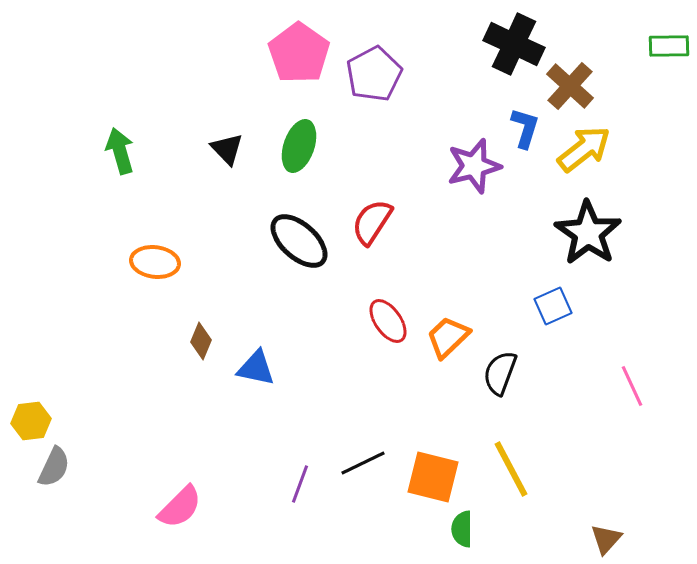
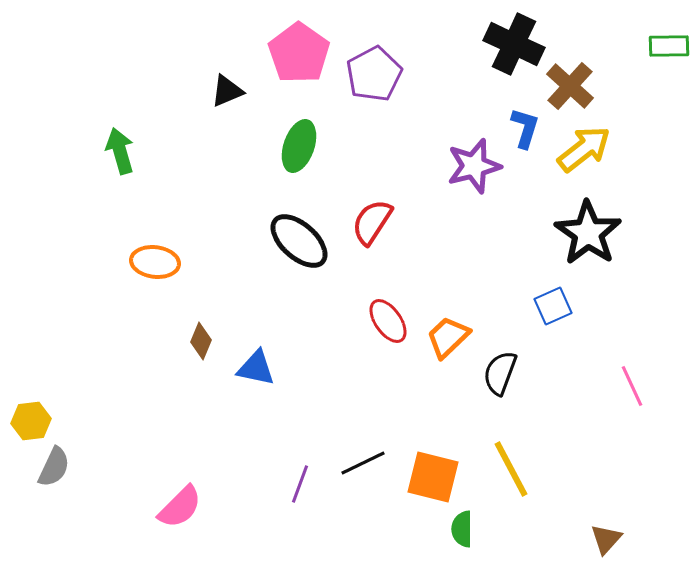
black triangle: moved 58 px up; rotated 51 degrees clockwise
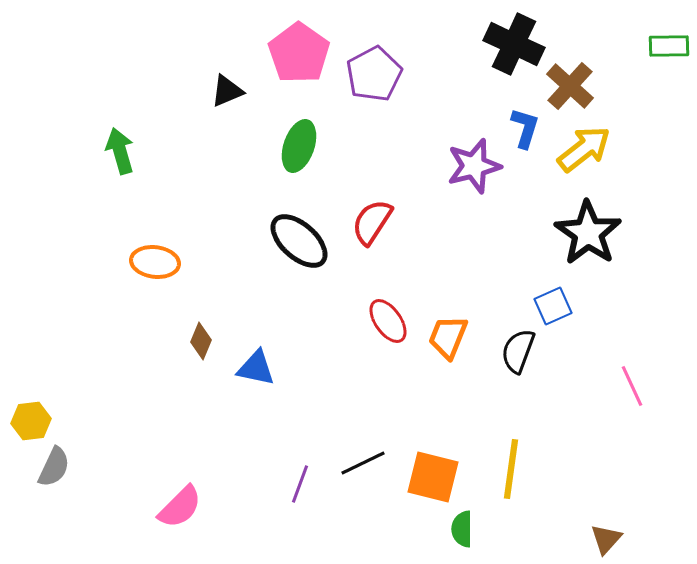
orange trapezoid: rotated 24 degrees counterclockwise
black semicircle: moved 18 px right, 22 px up
yellow line: rotated 36 degrees clockwise
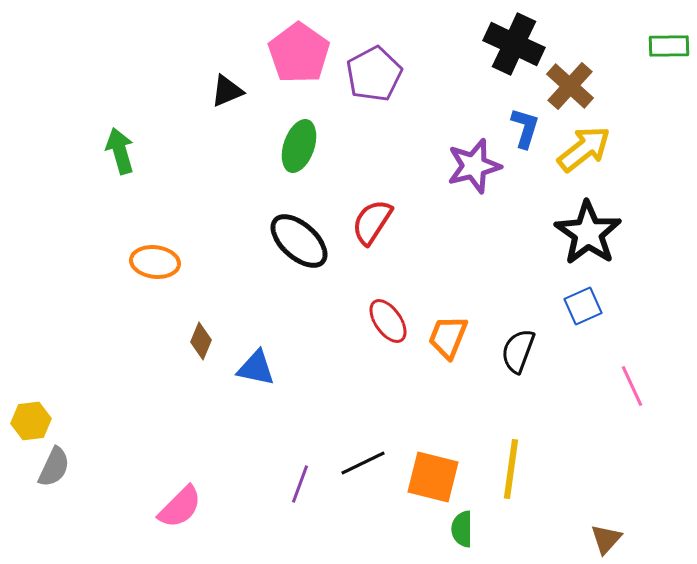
blue square: moved 30 px right
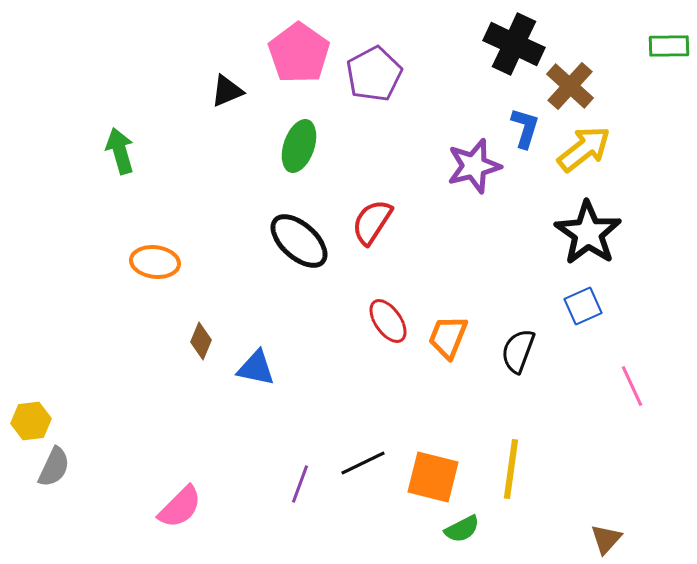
green semicircle: rotated 117 degrees counterclockwise
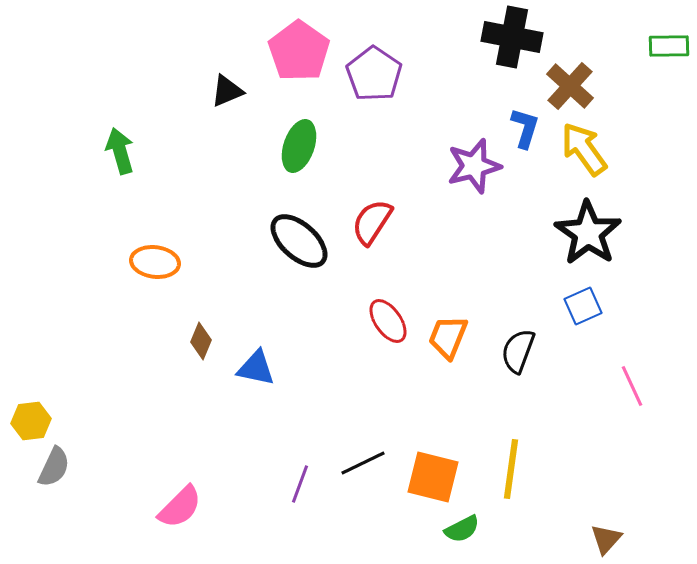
black cross: moved 2 px left, 7 px up; rotated 14 degrees counterclockwise
pink pentagon: moved 2 px up
purple pentagon: rotated 10 degrees counterclockwise
yellow arrow: rotated 88 degrees counterclockwise
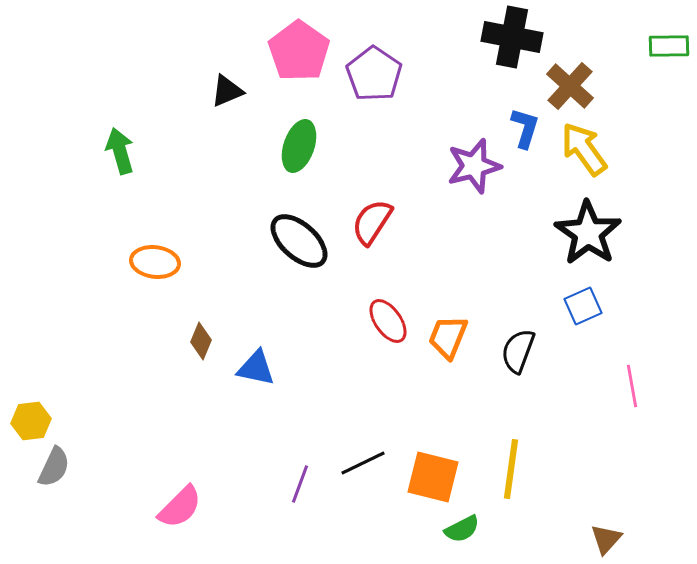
pink line: rotated 15 degrees clockwise
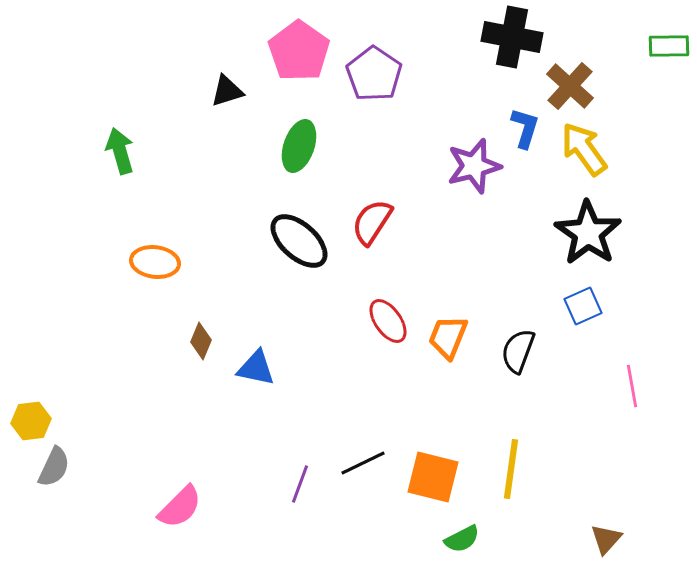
black triangle: rotated 6 degrees clockwise
green semicircle: moved 10 px down
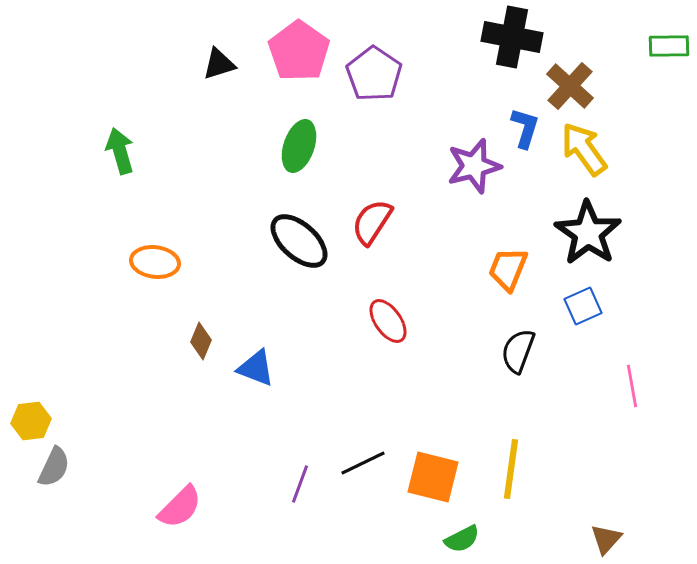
black triangle: moved 8 px left, 27 px up
orange trapezoid: moved 60 px right, 68 px up
blue triangle: rotated 9 degrees clockwise
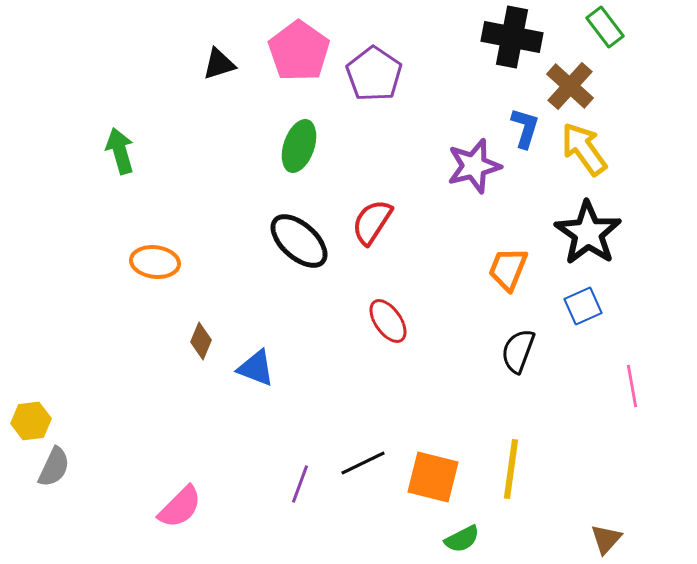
green rectangle: moved 64 px left, 19 px up; rotated 54 degrees clockwise
